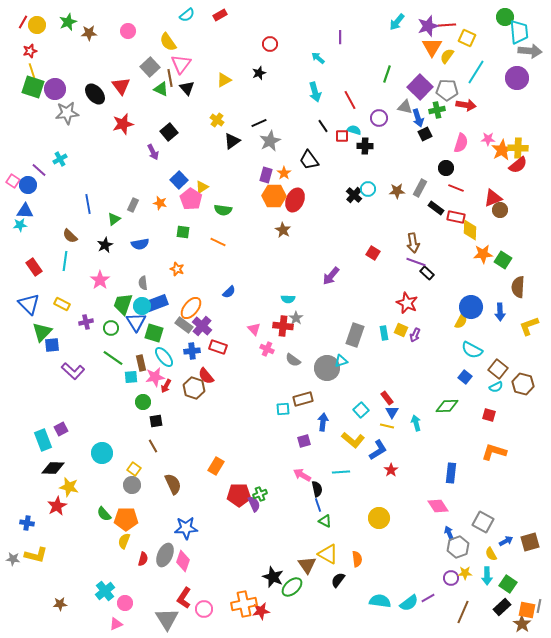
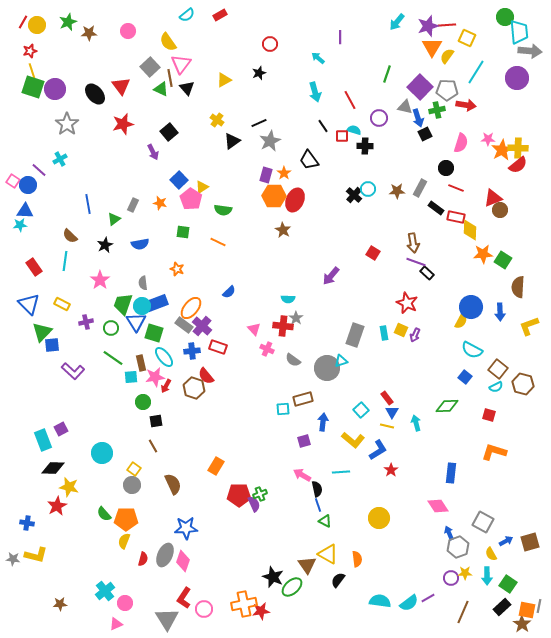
gray star at (67, 113): moved 11 px down; rotated 30 degrees counterclockwise
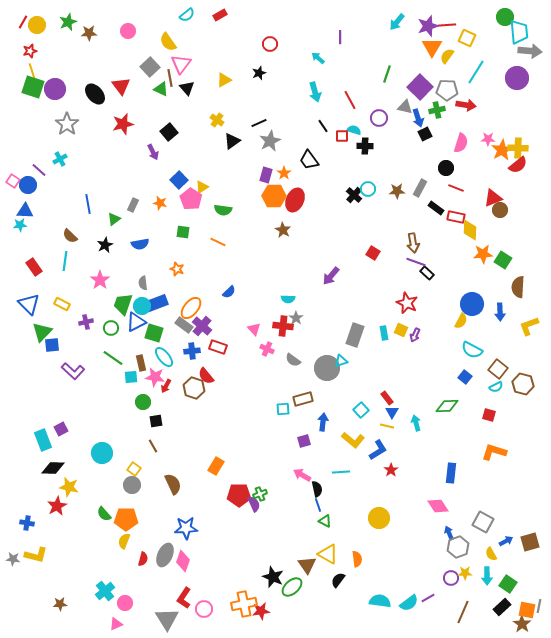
blue circle at (471, 307): moved 1 px right, 3 px up
blue triangle at (136, 322): rotated 35 degrees clockwise
pink star at (155, 377): rotated 18 degrees clockwise
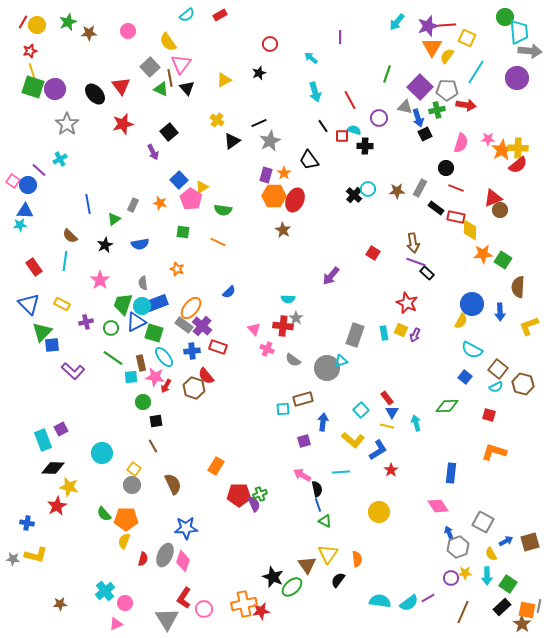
cyan arrow at (318, 58): moved 7 px left
yellow circle at (379, 518): moved 6 px up
yellow triangle at (328, 554): rotated 35 degrees clockwise
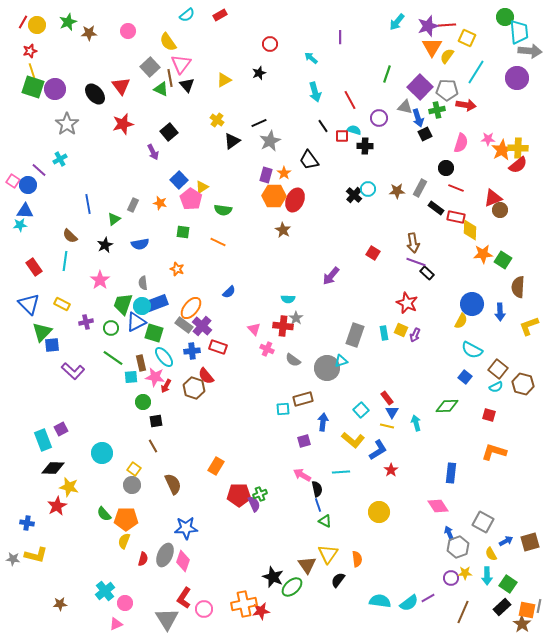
black triangle at (187, 88): moved 3 px up
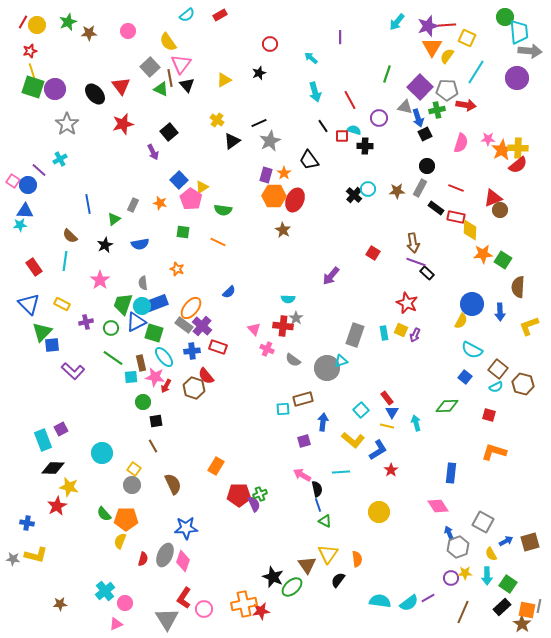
black circle at (446, 168): moved 19 px left, 2 px up
yellow semicircle at (124, 541): moved 4 px left
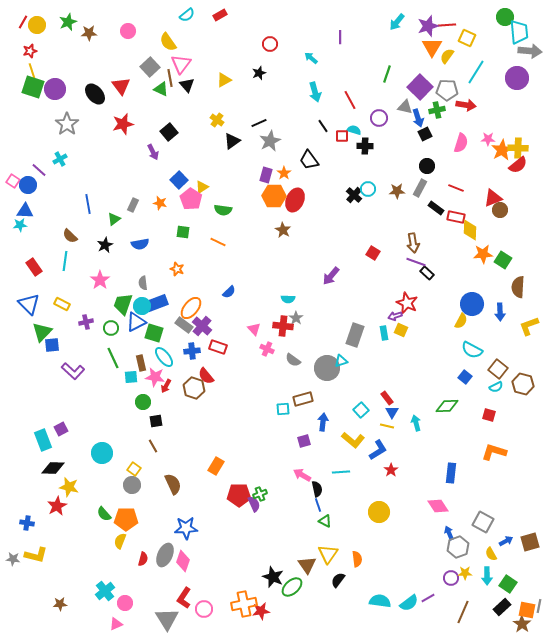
purple arrow at (415, 335): moved 20 px left, 19 px up; rotated 48 degrees clockwise
green line at (113, 358): rotated 30 degrees clockwise
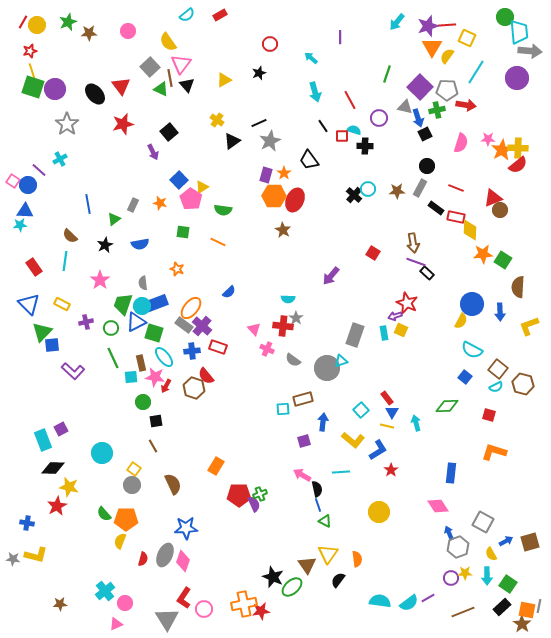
brown line at (463, 612): rotated 45 degrees clockwise
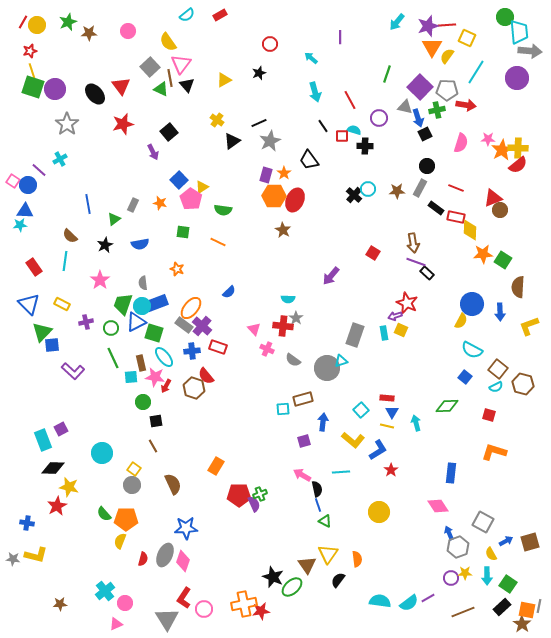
red rectangle at (387, 398): rotated 48 degrees counterclockwise
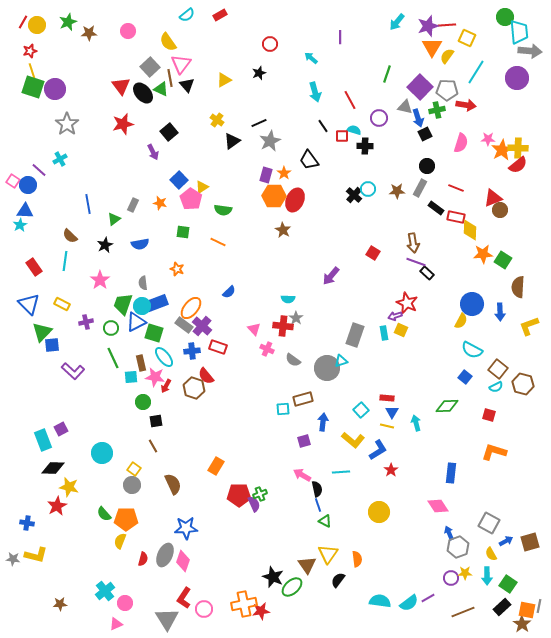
black ellipse at (95, 94): moved 48 px right, 1 px up
cyan star at (20, 225): rotated 24 degrees counterclockwise
gray square at (483, 522): moved 6 px right, 1 px down
